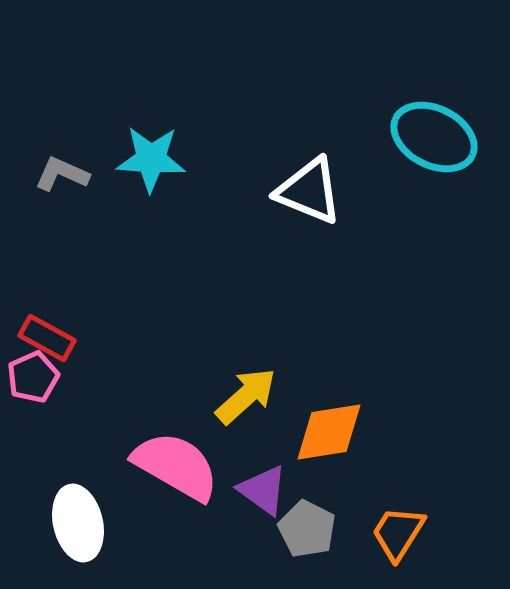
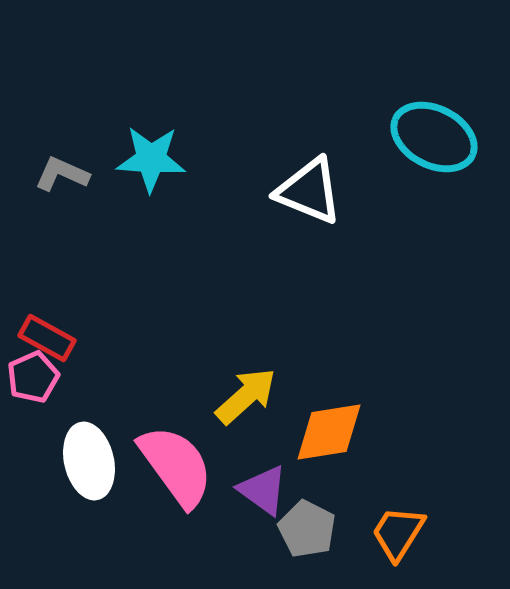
pink semicircle: rotated 24 degrees clockwise
white ellipse: moved 11 px right, 62 px up
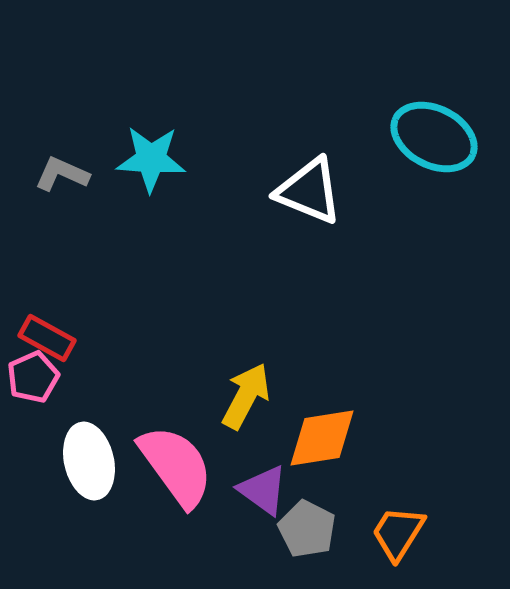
yellow arrow: rotated 20 degrees counterclockwise
orange diamond: moved 7 px left, 6 px down
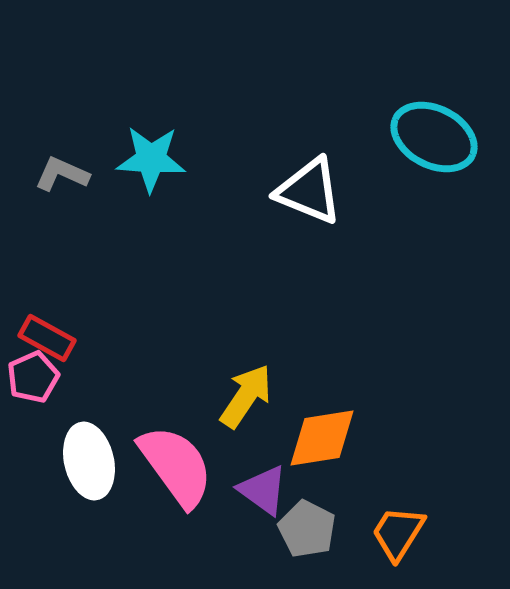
yellow arrow: rotated 6 degrees clockwise
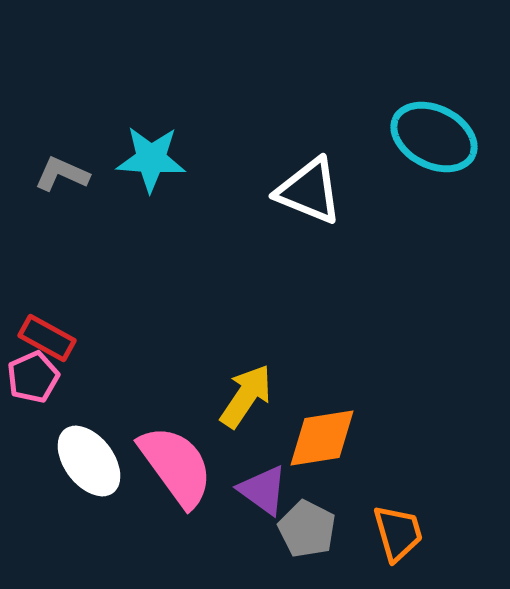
white ellipse: rotated 24 degrees counterclockwise
orange trapezoid: rotated 132 degrees clockwise
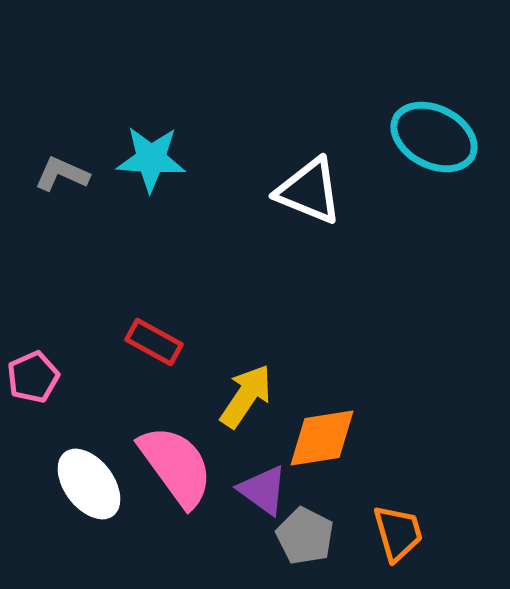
red rectangle: moved 107 px right, 4 px down
white ellipse: moved 23 px down
gray pentagon: moved 2 px left, 7 px down
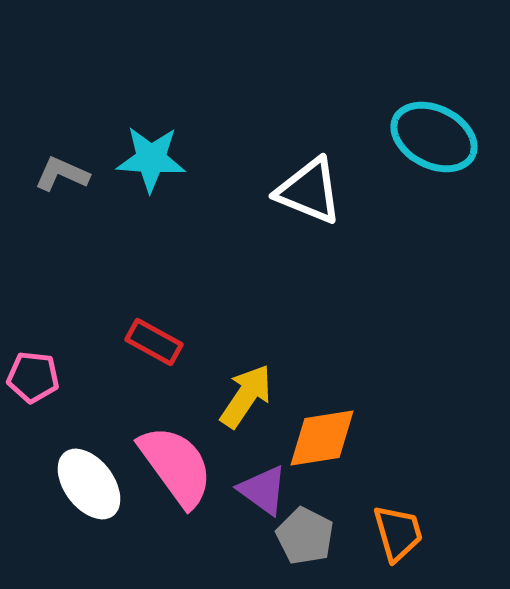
pink pentagon: rotated 30 degrees clockwise
